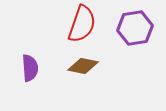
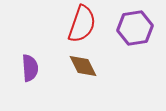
brown diamond: rotated 52 degrees clockwise
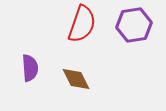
purple hexagon: moved 1 px left, 3 px up
brown diamond: moved 7 px left, 13 px down
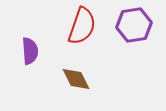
red semicircle: moved 2 px down
purple semicircle: moved 17 px up
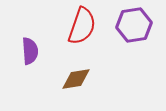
brown diamond: rotated 72 degrees counterclockwise
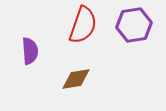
red semicircle: moved 1 px right, 1 px up
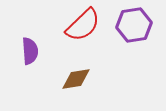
red semicircle: rotated 27 degrees clockwise
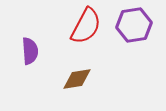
red semicircle: moved 3 px right, 1 px down; rotated 18 degrees counterclockwise
brown diamond: moved 1 px right
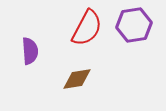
red semicircle: moved 1 px right, 2 px down
